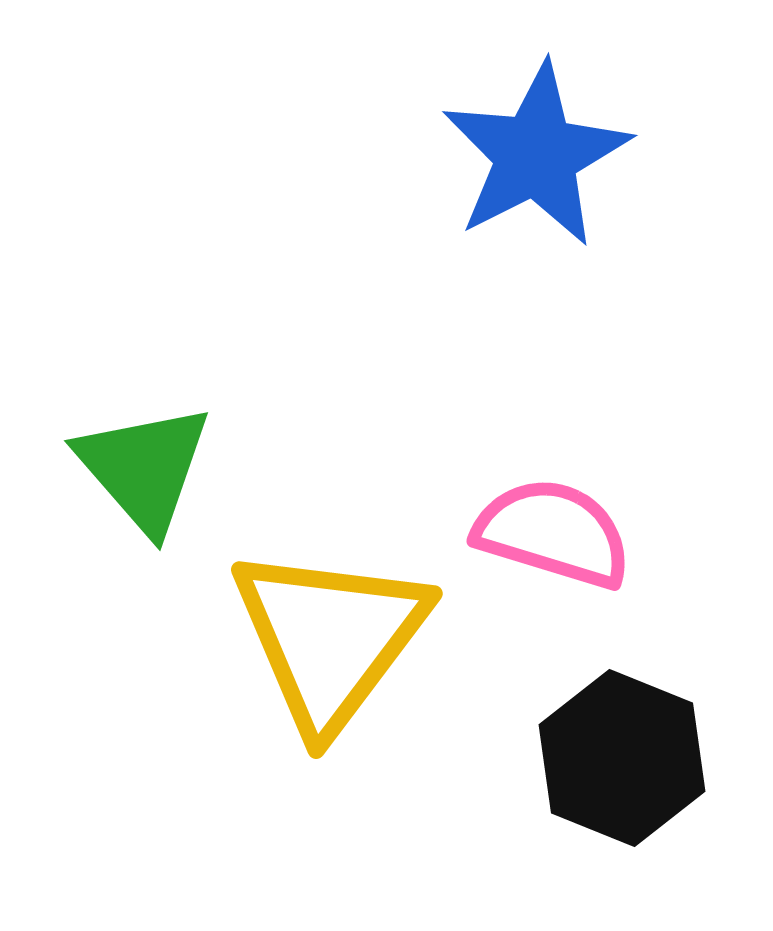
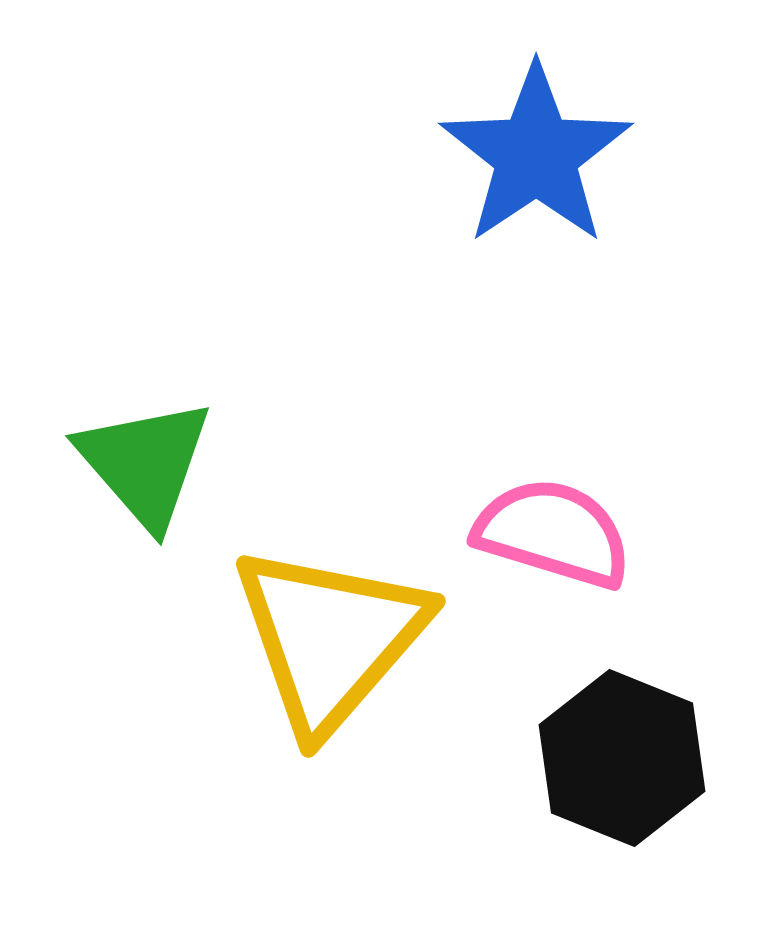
blue star: rotated 7 degrees counterclockwise
green triangle: moved 1 px right, 5 px up
yellow triangle: rotated 4 degrees clockwise
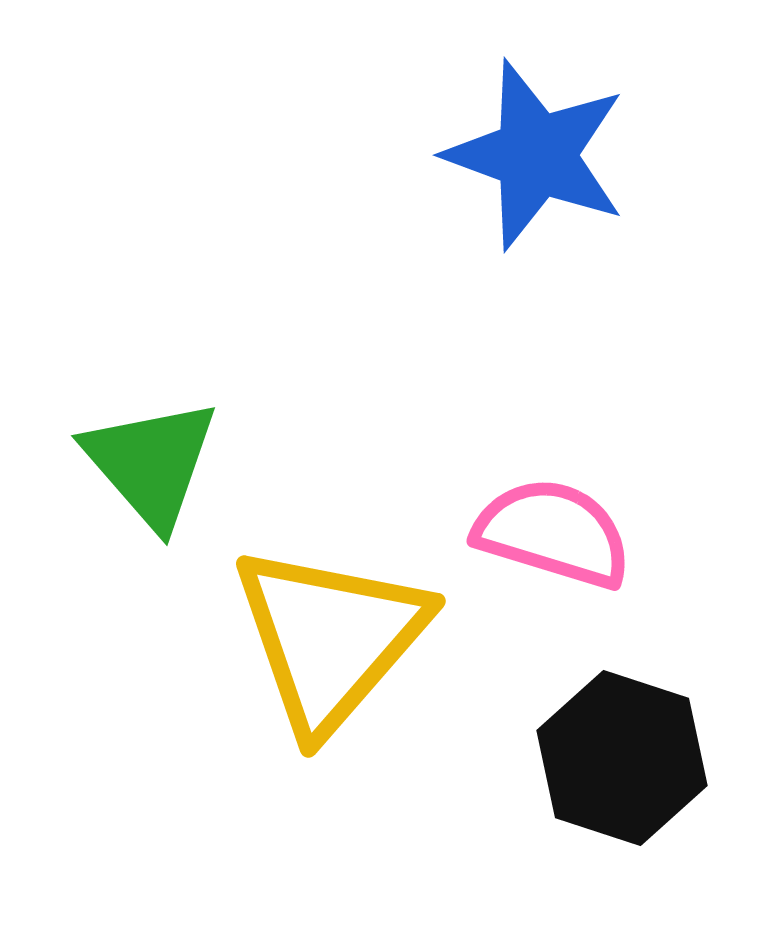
blue star: rotated 18 degrees counterclockwise
green triangle: moved 6 px right
black hexagon: rotated 4 degrees counterclockwise
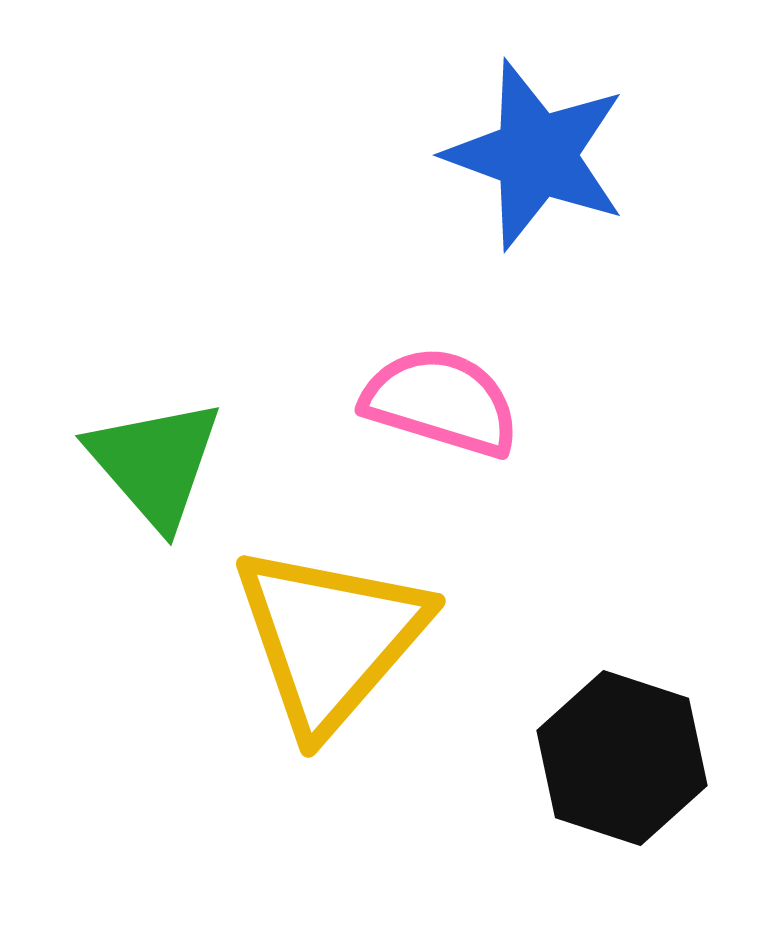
green triangle: moved 4 px right
pink semicircle: moved 112 px left, 131 px up
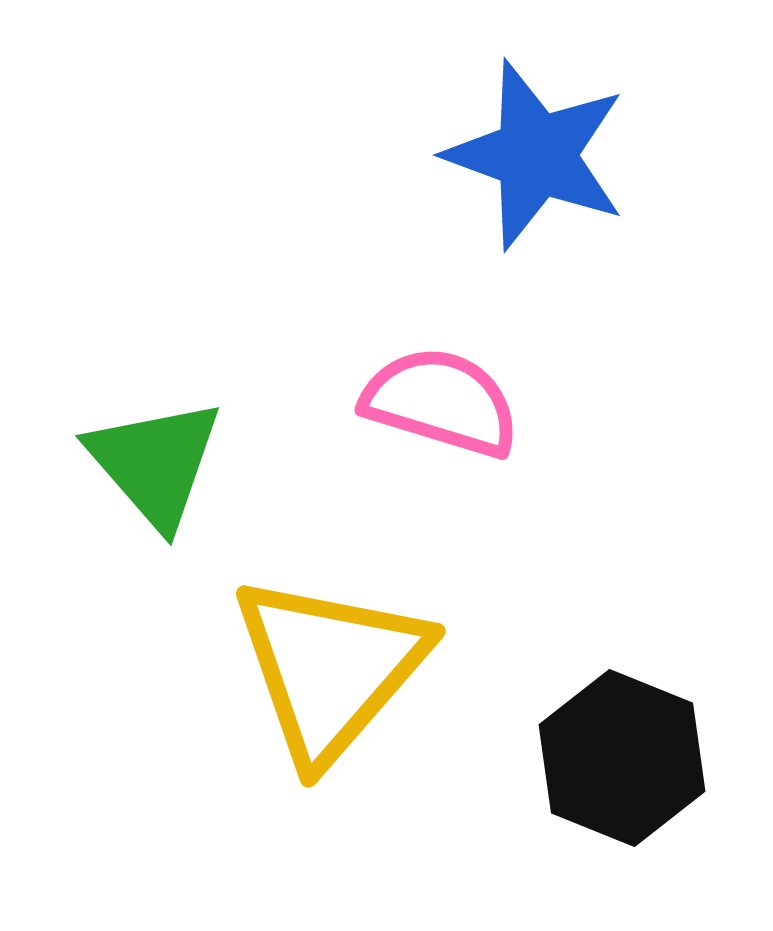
yellow triangle: moved 30 px down
black hexagon: rotated 4 degrees clockwise
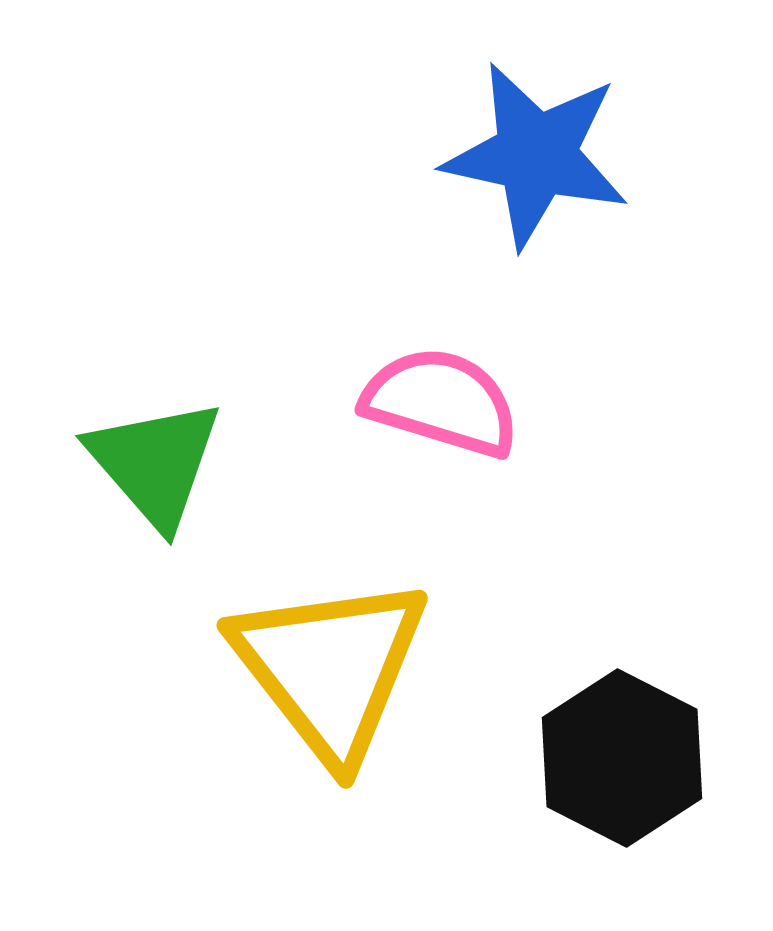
blue star: rotated 8 degrees counterclockwise
yellow triangle: rotated 19 degrees counterclockwise
black hexagon: rotated 5 degrees clockwise
